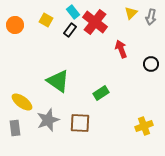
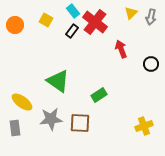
cyan rectangle: moved 1 px up
black rectangle: moved 2 px right, 1 px down
green rectangle: moved 2 px left, 2 px down
gray star: moved 3 px right, 1 px up; rotated 15 degrees clockwise
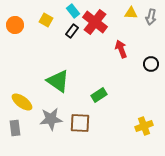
yellow triangle: rotated 48 degrees clockwise
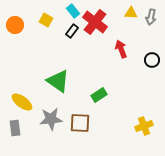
black circle: moved 1 px right, 4 px up
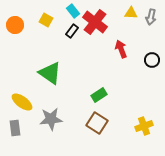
green triangle: moved 8 px left, 8 px up
brown square: moved 17 px right; rotated 30 degrees clockwise
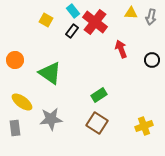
orange circle: moved 35 px down
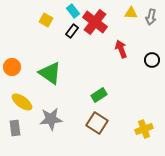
orange circle: moved 3 px left, 7 px down
yellow cross: moved 3 px down
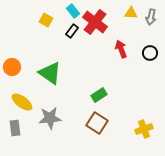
black circle: moved 2 px left, 7 px up
gray star: moved 1 px left, 1 px up
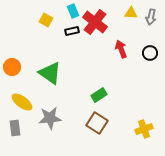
cyan rectangle: rotated 16 degrees clockwise
black rectangle: rotated 40 degrees clockwise
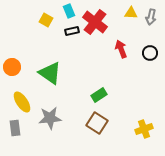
cyan rectangle: moved 4 px left
yellow ellipse: rotated 20 degrees clockwise
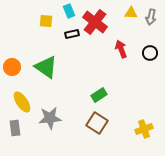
yellow square: moved 1 px down; rotated 24 degrees counterclockwise
black rectangle: moved 3 px down
green triangle: moved 4 px left, 6 px up
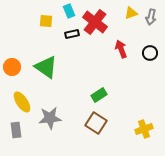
yellow triangle: rotated 24 degrees counterclockwise
brown square: moved 1 px left
gray rectangle: moved 1 px right, 2 px down
